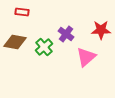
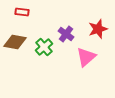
red star: moved 3 px left, 1 px up; rotated 18 degrees counterclockwise
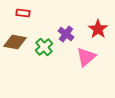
red rectangle: moved 1 px right, 1 px down
red star: rotated 18 degrees counterclockwise
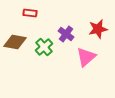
red rectangle: moved 7 px right
red star: rotated 24 degrees clockwise
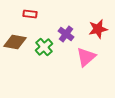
red rectangle: moved 1 px down
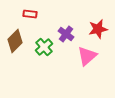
brown diamond: moved 1 px up; rotated 55 degrees counterclockwise
pink triangle: moved 1 px right, 1 px up
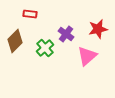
green cross: moved 1 px right, 1 px down
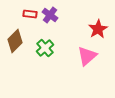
red star: rotated 18 degrees counterclockwise
purple cross: moved 16 px left, 19 px up
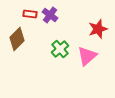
red star: rotated 12 degrees clockwise
brown diamond: moved 2 px right, 2 px up
green cross: moved 15 px right, 1 px down
